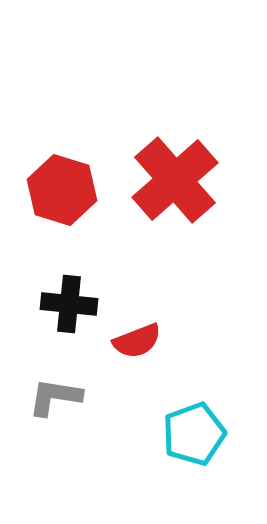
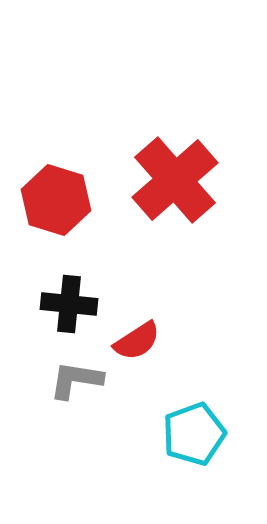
red hexagon: moved 6 px left, 10 px down
red semicircle: rotated 12 degrees counterclockwise
gray L-shape: moved 21 px right, 17 px up
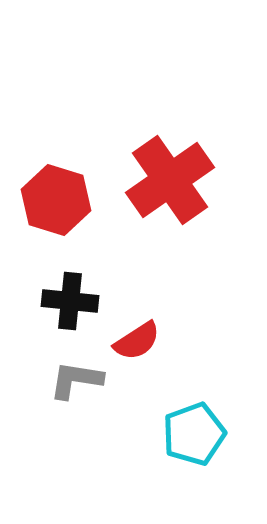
red cross: moved 5 px left; rotated 6 degrees clockwise
black cross: moved 1 px right, 3 px up
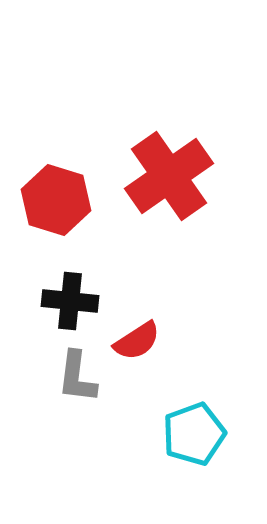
red cross: moved 1 px left, 4 px up
gray L-shape: moved 1 px right, 3 px up; rotated 92 degrees counterclockwise
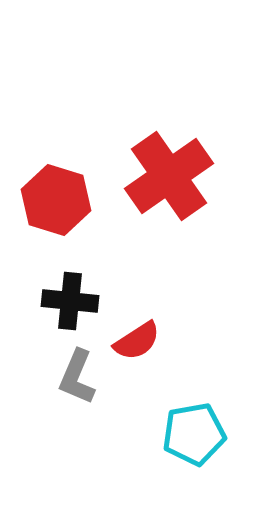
gray L-shape: rotated 16 degrees clockwise
cyan pentagon: rotated 10 degrees clockwise
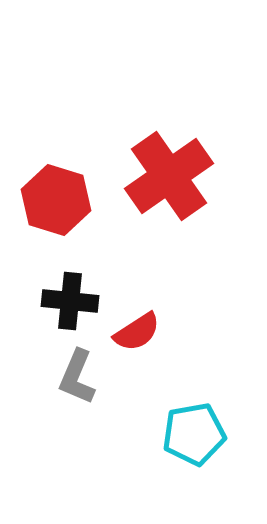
red semicircle: moved 9 px up
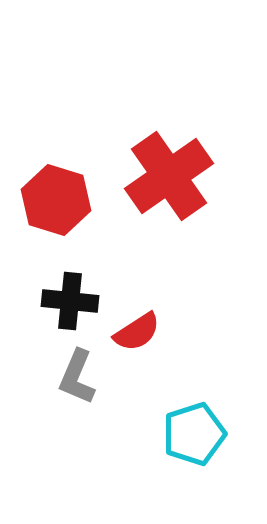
cyan pentagon: rotated 8 degrees counterclockwise
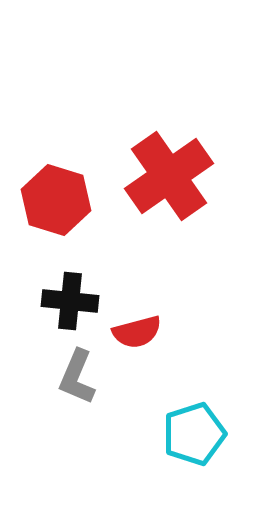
red semicircle: rotated 18 degrees clockwise
